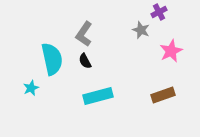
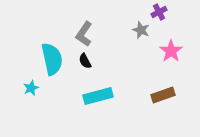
pink star: rotated 10 degrees counterclockwise
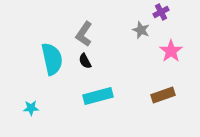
purple cross: moved 2 px right
cyan star: moved 20 px down; rotated 21 degrees clockwise
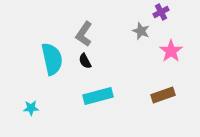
gray star: moved 1 px down
